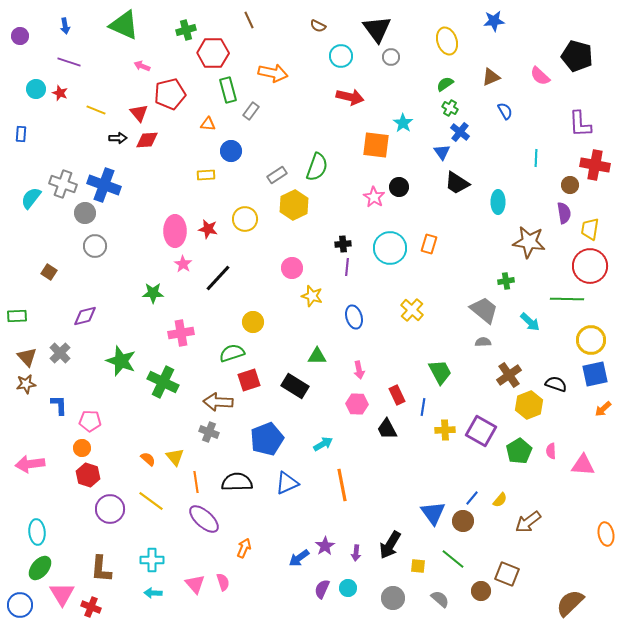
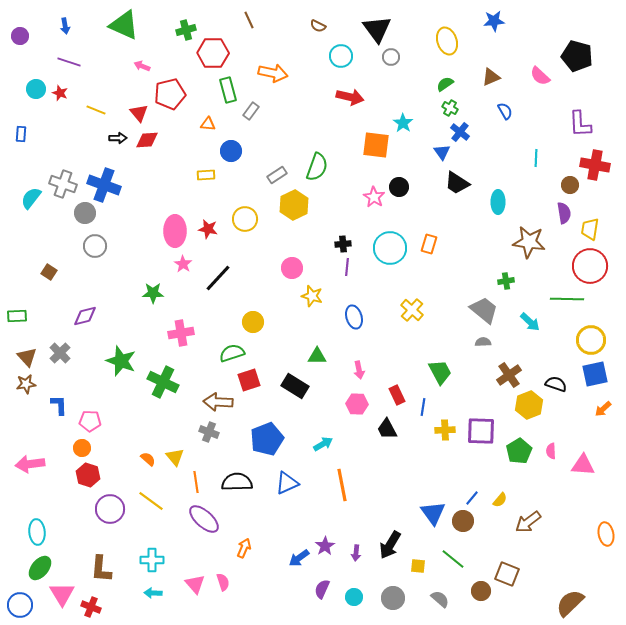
purple square at (481, 431): rotated 28 degrees counterclockwise
cyan circle at (348, 588): moved 6 px right, 9 px down
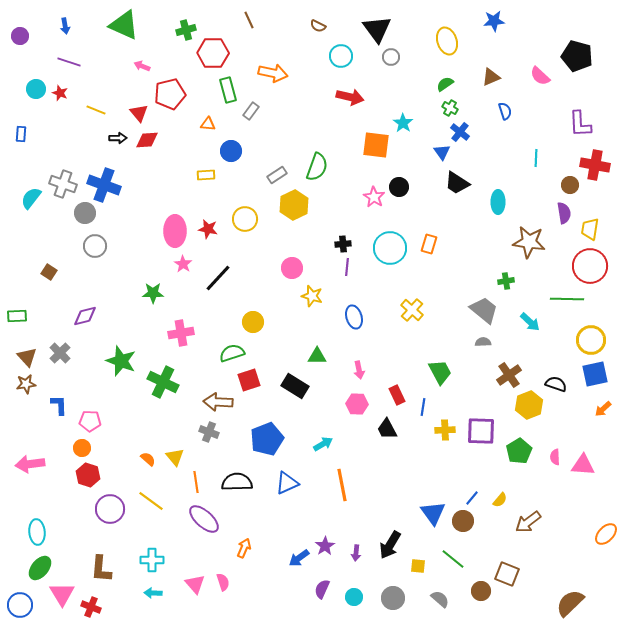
blue semicircle at (505, 111): rotated 12 degrees clockwise
pink semicircle at (551, 451): moved 4 px right, 6 px down
orange ellipse at (606, 534): rotated 55 degrees clockwise
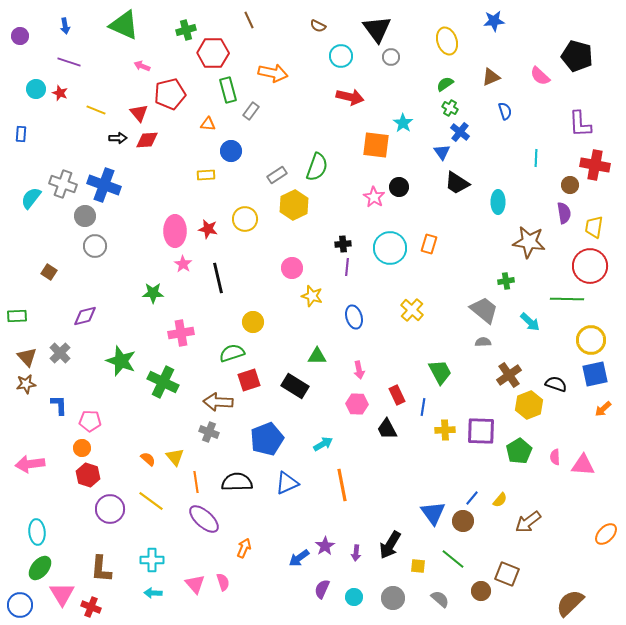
gray circle at (85, 213): moved 3 px down
yellow trapezoid at (590, 229): moved 4 px right, 2 px up
black line at (218, 278): rotated 56 degrees counterclockwise
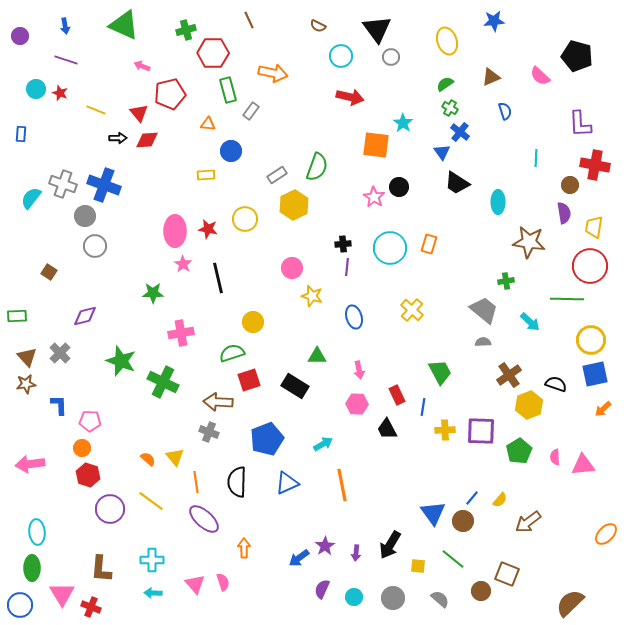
purple line at (69, 62): moved 3 px left, 2 px up
pink triangle at (583, 465): rotated 10 degrees counterclockwise
black semicircle at (237, 482): rotated 88 degrees counterclockwise
orange arrow at (244, 548): rotated 24 degrees counterclockwise
green ellipse at (40, 568): moved 8 px left; rotated 40 degrees counterclockwise
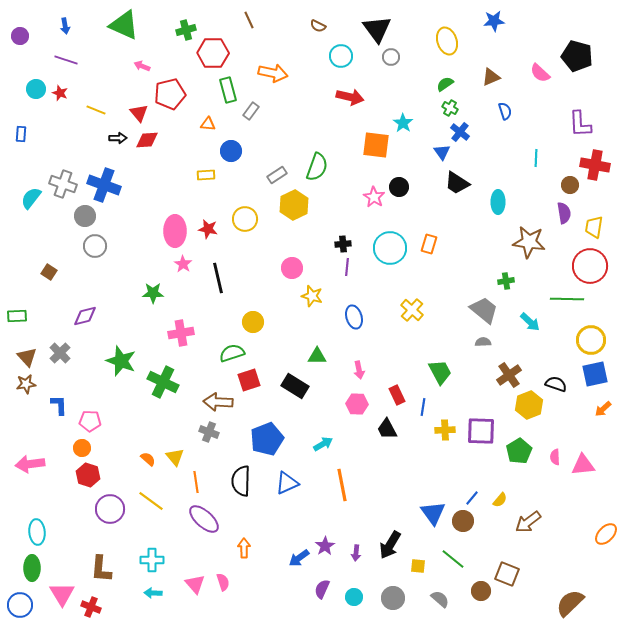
pink semicircle at (540, 76): moved 3 px up
black semicircle at (237, 482): moved 4 px right, 1 px up
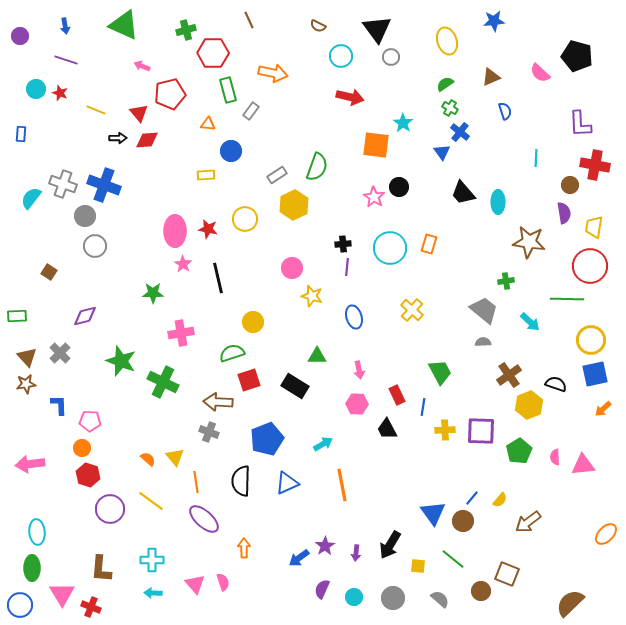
black trapezoid at (457, 183): moved 6 px right, 10 px down; rotated 16 degrees clockwise
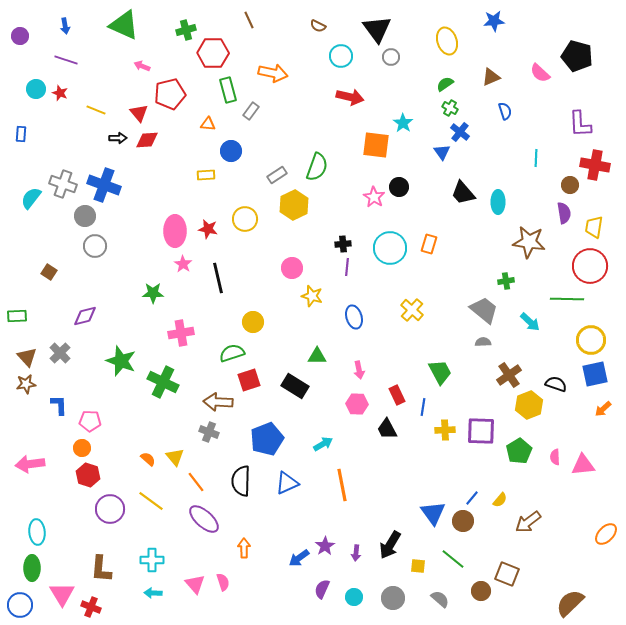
orange line at (196, 482): rotated 30 degrees counterclockwise
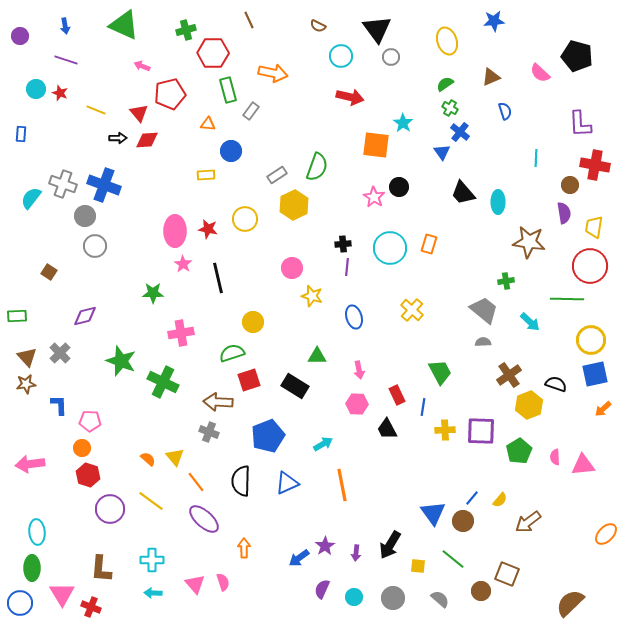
blue pentagon at (267, 439): moved 1 px right, 3 px up
blue circle at (20, 605): moved 2 px up
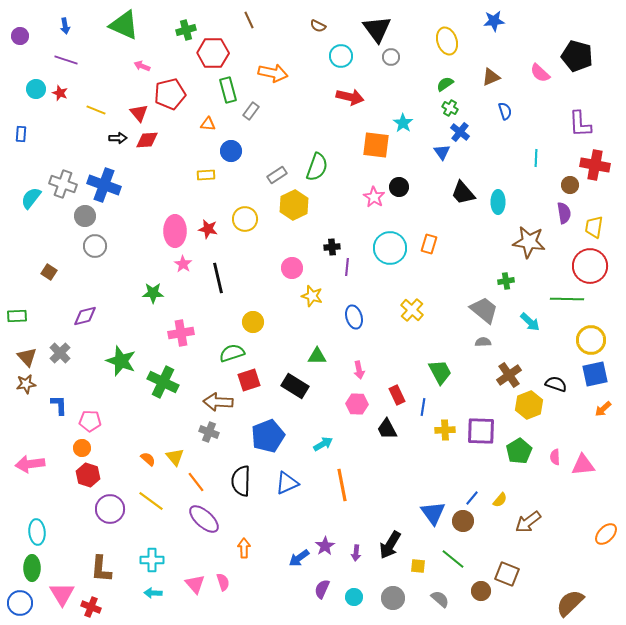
black cross at (343, 244): moved 11 px left, 3 px down
